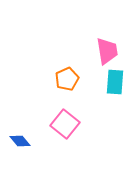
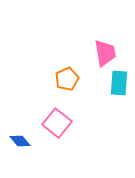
pink trapezoid: moved 2 px left, 2 px down
cyan rectangle: moved 4 px right, 1 px down
pink square: moved 8 px left, 1 px up
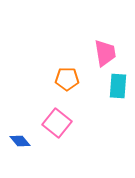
orange pentagon: rotated 25 degrees clockwise
cyan rectangle: moved 1 px left, 3 px down
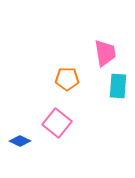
blue diamond: rotated 25 degrees counterclockwise
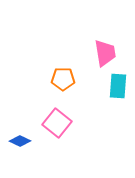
orange pentagon: moved 4 px left
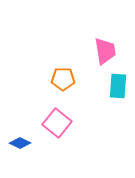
pink trapezoid: moved 2 px up
blue diamond: moved 2 px down
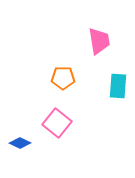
pink trapezoid: moved 6 px left, 10 px up
orange pentagon: moved 1 px up
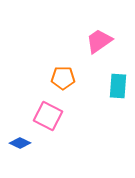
pink trapezoid: rotated 116 degrees counterclockwise
pink square: moved 9 px left, 7 px up; rotated 12 degrees counterclockwise
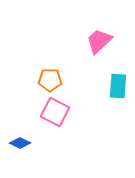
pink trapezoid: rotated 8 degrees counterclockwise
orange pentagon: moved 13 px left, 2 px down
pink square: moved 7 px right, 4 px up
